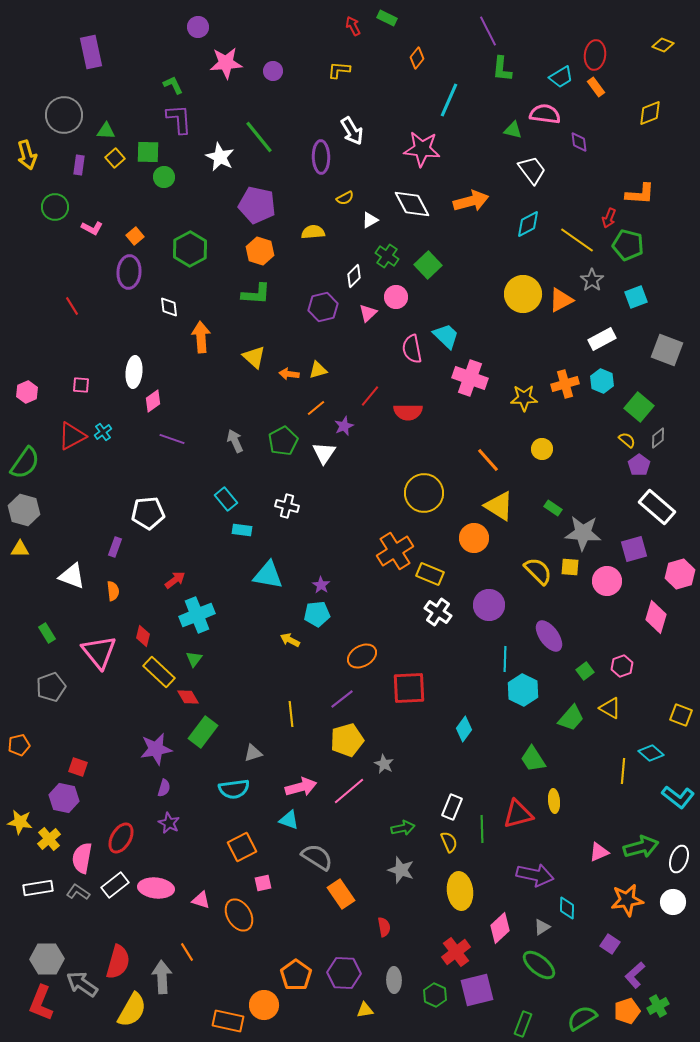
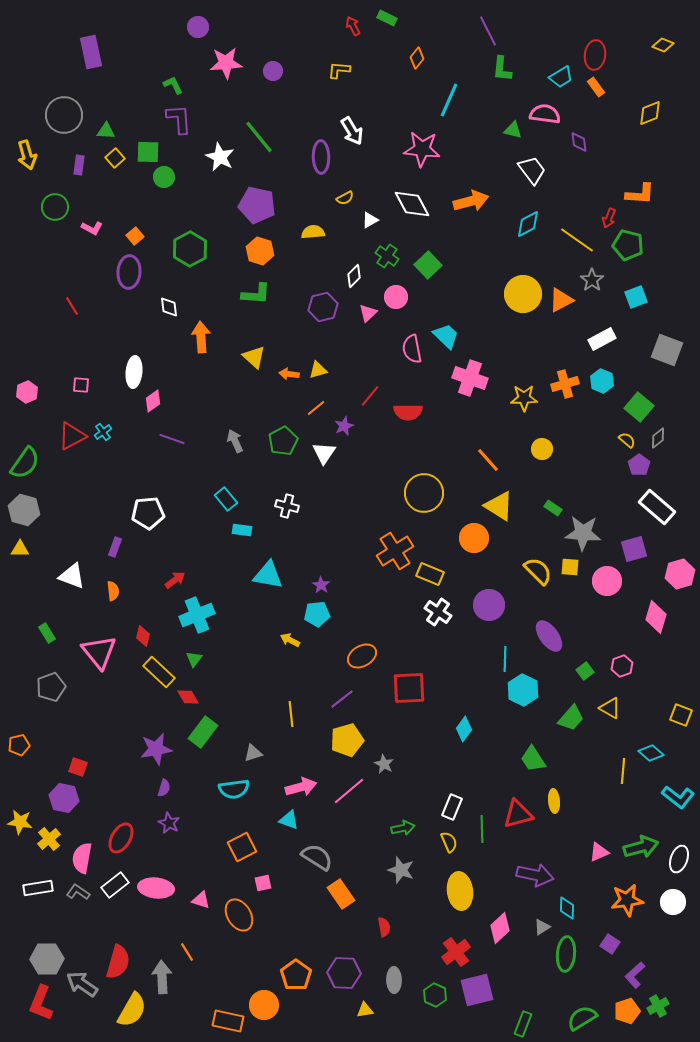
green ellipse at (539, 965): moved 27 px right, 11 px up; rotated 56 degrees clockwise
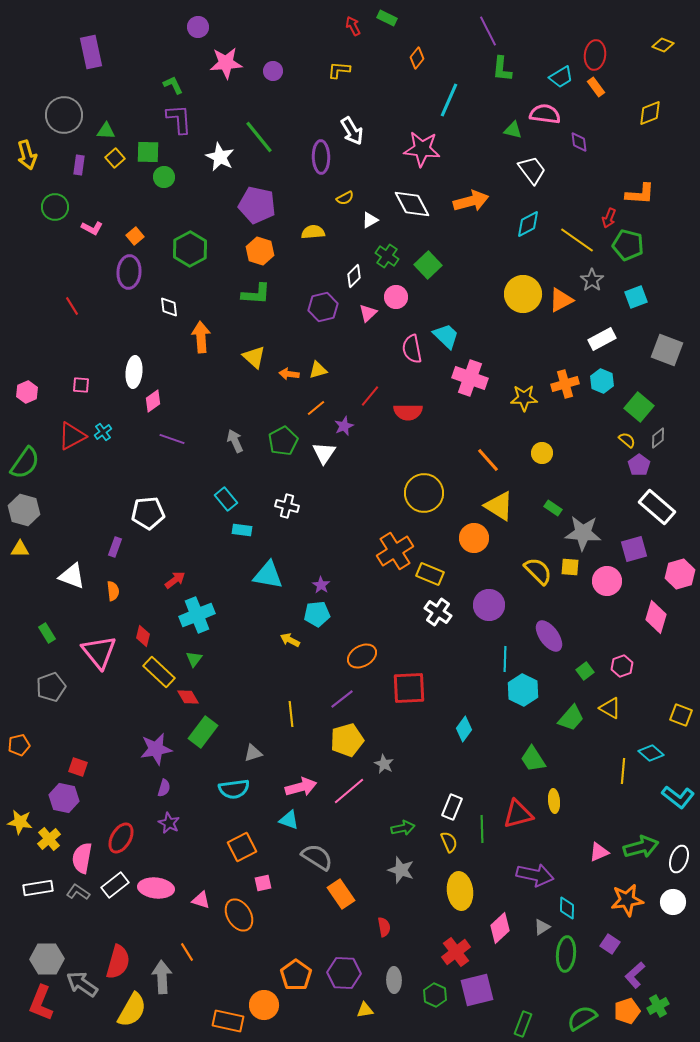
yellow circle at (542, 449): moved 4 px down
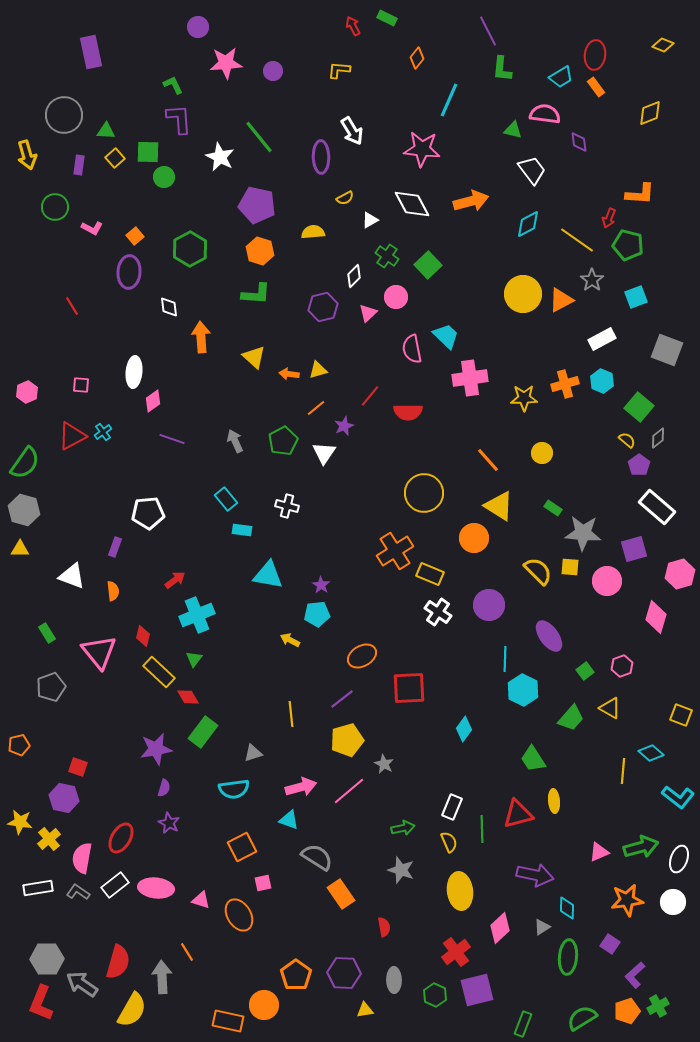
pink cross at (470, 378): rotated 28 degrees counterclockwise
green ellipse at (566, 954): moved 2 px right, 3 px down
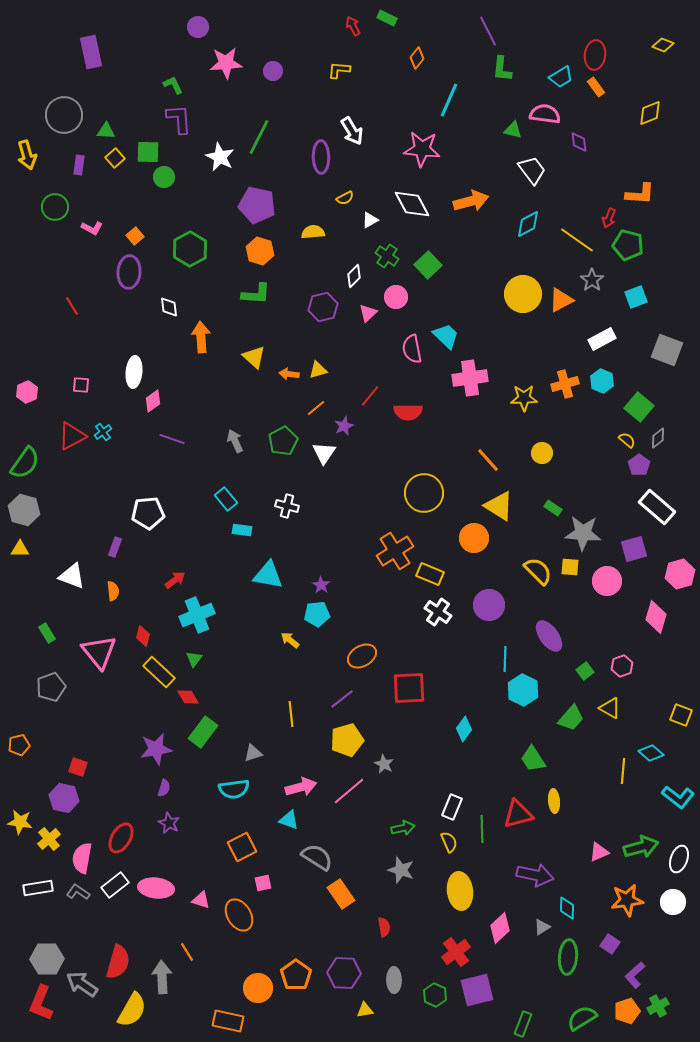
green line at (259, 137): rotated 66 degrees clockwise
yellow arrow at (290, 640): rotated 12 degrees clockwise
orange circle at (264, 1005): moved 6 px left, 17 px up
